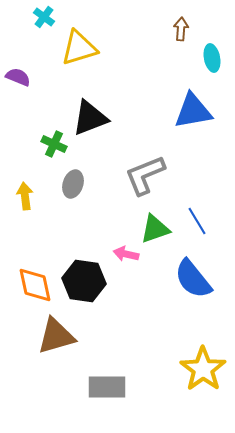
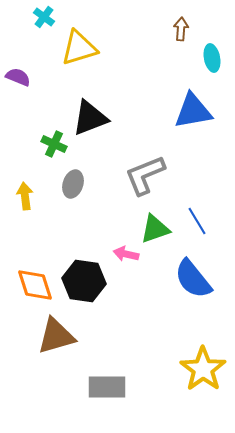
orange diamond: rotated 6 degrees counterclockwise
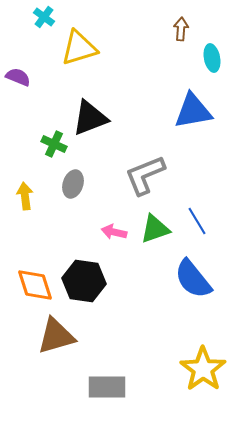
pink arrow: moved 12 px left, 22 px up
